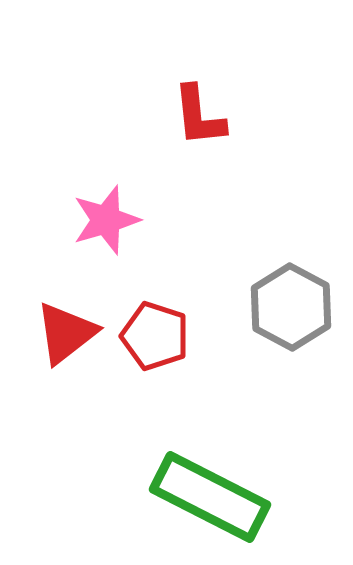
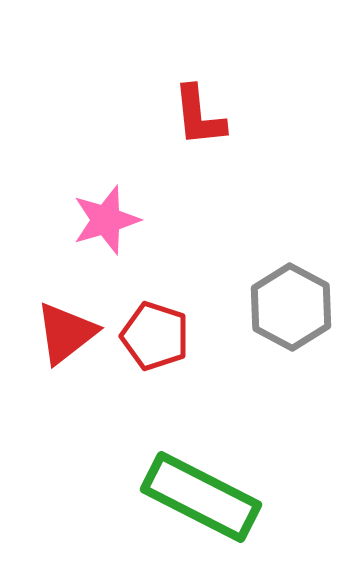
green rectangle: moved 9 px left
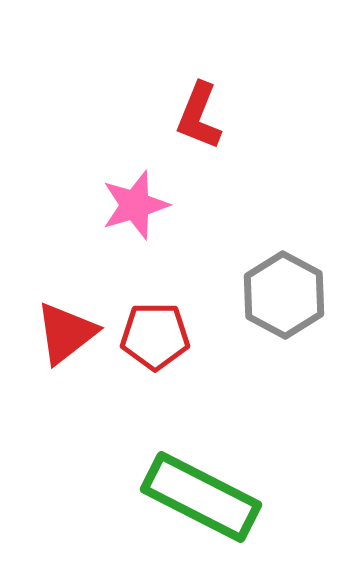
red L-shape: rotated 28 degrees clockwise
pink star: moved 29 px right, 15 px up
gray hexagon: moved 7 px left, 12 px up
red pentagon: rotated 18 degrees counterclockwise
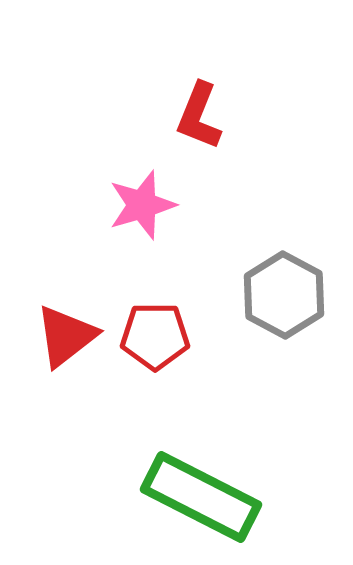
pink star: moved 7 px right
red triangle: moved 3 px down
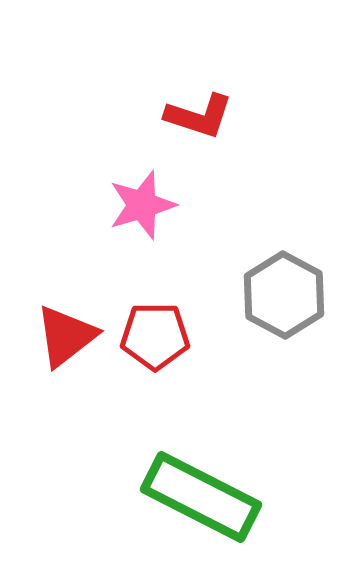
red L-shape: rotated 94 degrees counterclockwise
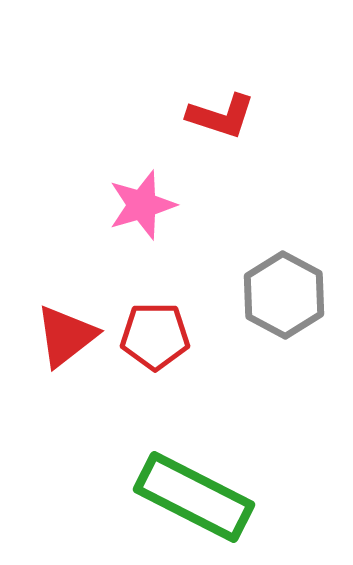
red L-shape: moved 22 px right
green rectangle: moved 7 px left
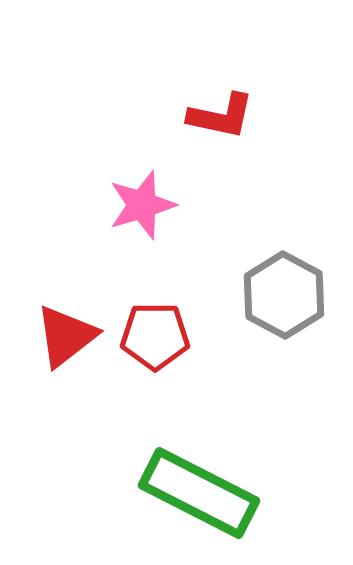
red L-shape: rotated 6 degrees counterclockwise
green rectangle: moved 5 px right, 4 px up
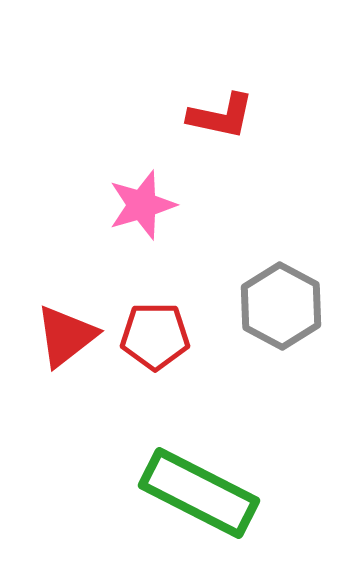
gray hexagon: moved 3 px left, 11 px down
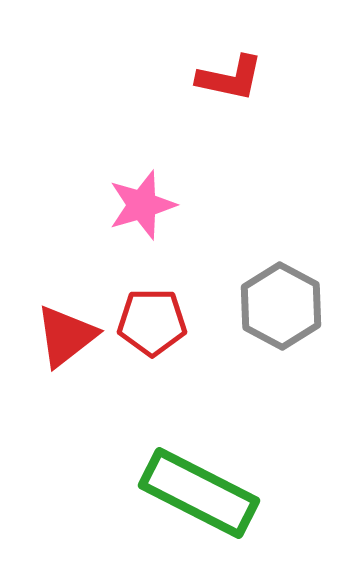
red L-shape: moved 9 px right, 38 px up
red pentagon: moved 3 px left, 14 px up
